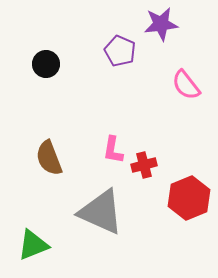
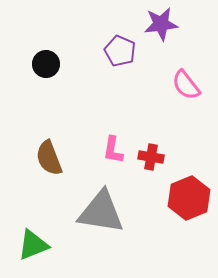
red cross: moved 7 px right, 8 px up; rotated 25 degrees clockwise
gray triangle: rotated 15 degrees counterclockwise
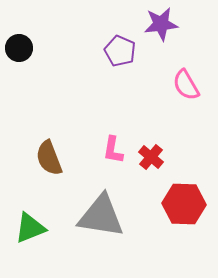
black circle: moved 27 px left, 16 px up
pink semicircle: rotated 8 degrees clockwise
red cross: rotated 30 degrees clockwise
red hexagon: moved 5 px left, 6 px down; rotated 24 degrees clockwise
gray triangle: moved 4 px down
green triangle: moved 3 px left, 17 px up
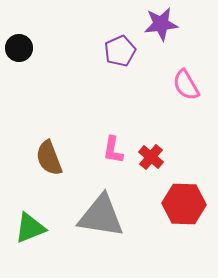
purple pentagon: rotated 24 degrees clockwise
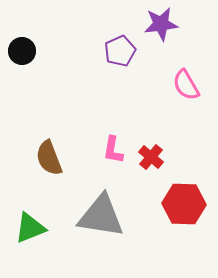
black circle: moved 3 px right, 3 px down
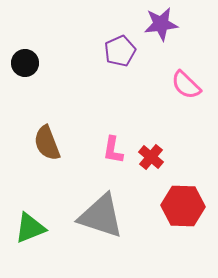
black circle: moved 3 px right, 12 px down
pink semicircle: rotated 16 degrees counterclockwise
brown semicircle: moved 2 px left, 15 px up
red hexagon: moved 1 px left, 2 px down
gray triangle: rotated 9 degrees clockwise
